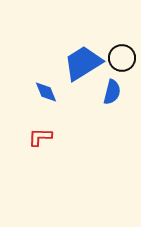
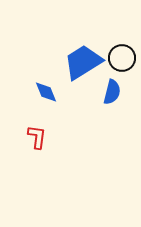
blue trapezoid: moved 1 px up
red L-shape: moved 3 px left; rotated 95 degrees clockwise
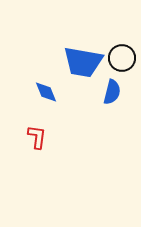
blue trapezoid: rotated 138 degrees counterclockwise
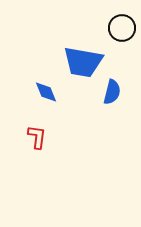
black circle: moved 30 px up
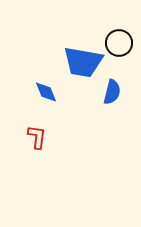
black circle: moved 3 px left, 15 px down
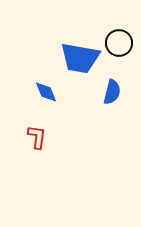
blue trapezoid: moved 3 px left, 4 px up
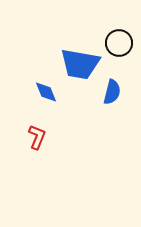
blue trapezoid: moved 6 px down
red L-shape: rotated 15 degrees clockwise
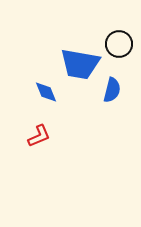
black circle: moved 1 px down
blue semicircle: moved 2 px up
red L-shape: moved 2 px right, 1 px up; rotated 45 degrees clockwise
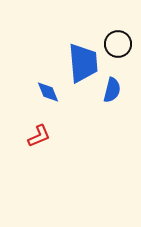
black circle: moved 1 px left
blue trapezoid: moved 3 px right, 1 px up; rotated 105 degrees counterclockwise
blue diamond: moved 2 px right
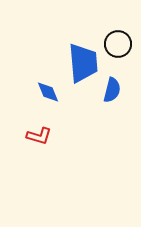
red L-shape: rotated 40 degrees clockwise
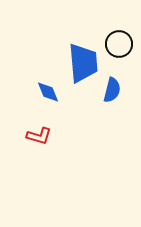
black circle: moved 1 px right
